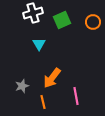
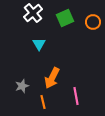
white cross: rotated 24 degrees counterclockwise
green square: moved 3 px right, 2 px up
orange arrow: rotated 10 degrees counterclockwise
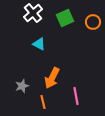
cyan triangle: rotated 32 degrees counterclockwise
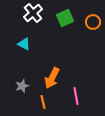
cyan triangle: moved 15 px left
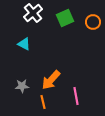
orange arrow: moved 1 px left, 2 px down; rotated 15 degrees clockwise
gray star: rotated 16 degrees clockwise
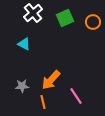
pink line: rotated 24 degrees counterclockwise
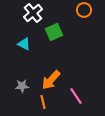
green square: moved 11 px left, 14 px down
orange circle: moved 9 px left, 12 px up
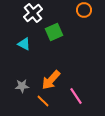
orange line: moved 1 px up; rotated 32 degrees counterclockwise
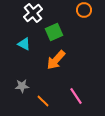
orange arrow: moved 5 px right, 20 px up
